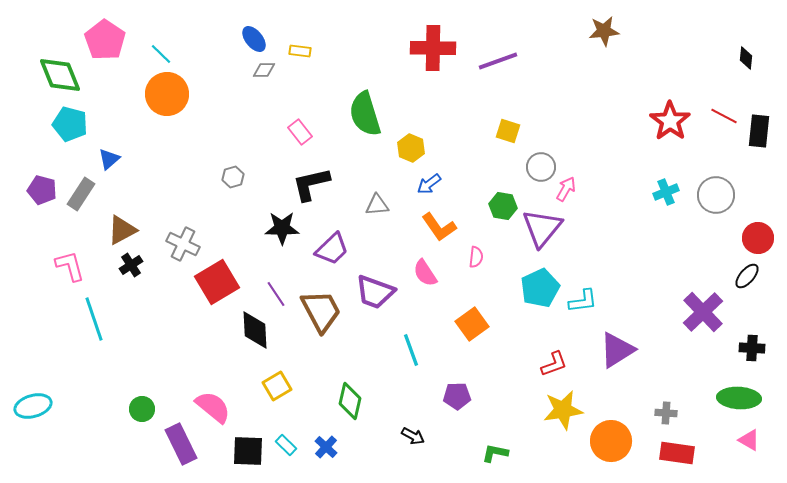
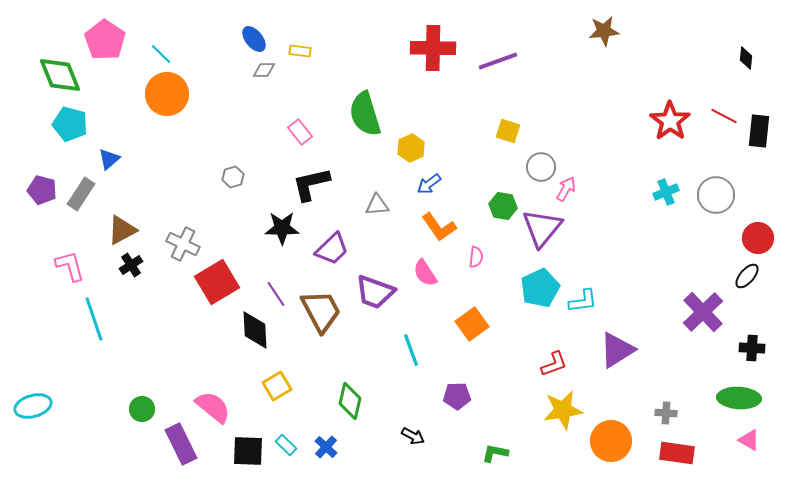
yellow hexagon at (411, 148): rotated 12 degrees clockwise
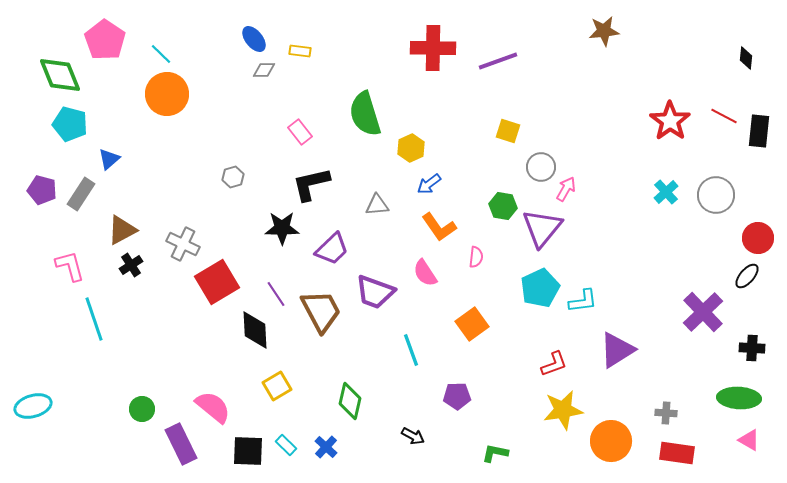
cyan cross at (666, 192): rotated 20 degrees counterclockwise
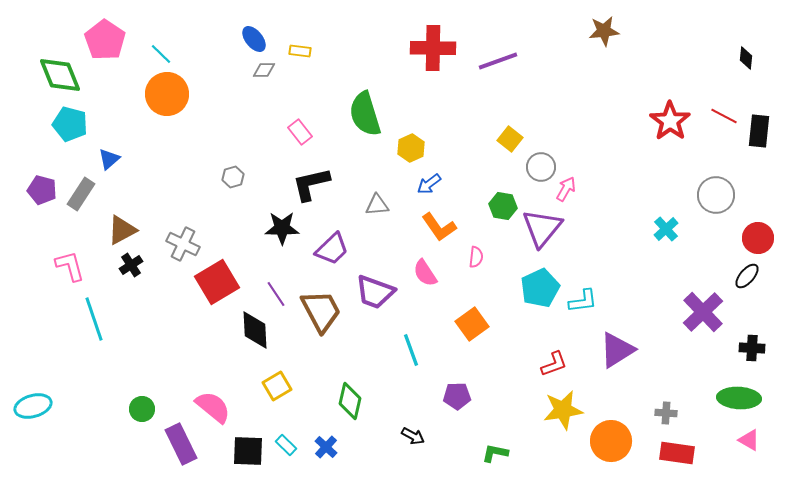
yellow square at (508, 131): moved 2 px right, 8 px down; rotated 20 degrees clockwise
cyan cross at (666, 192): moved 37 px down
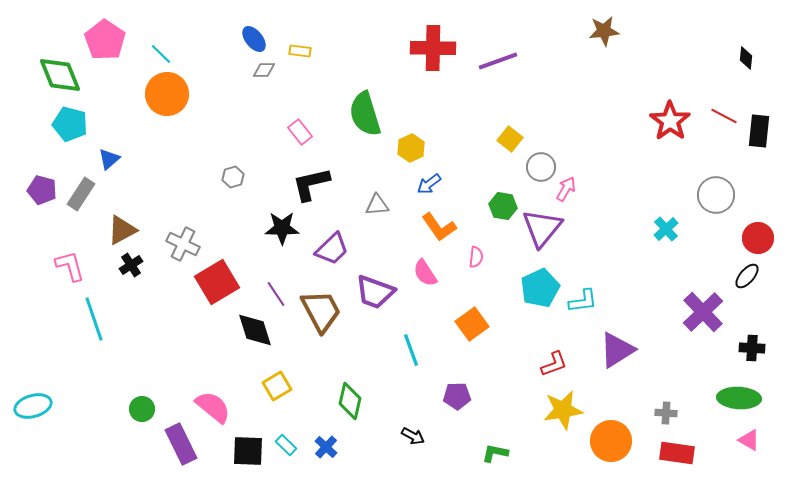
black diamond at (255, 330): rotated 15 degrees counterclockwise
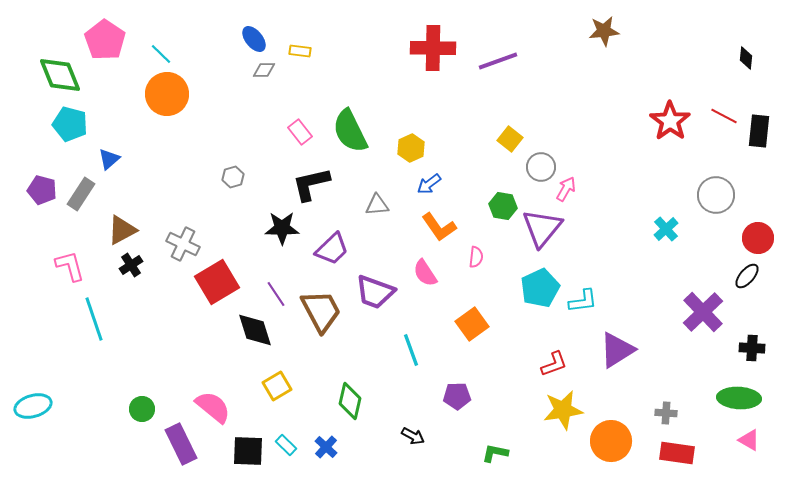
green semicircle at (365, 114): moved 15 px left, 17 px down; rotated 9 degrees counterclockwise
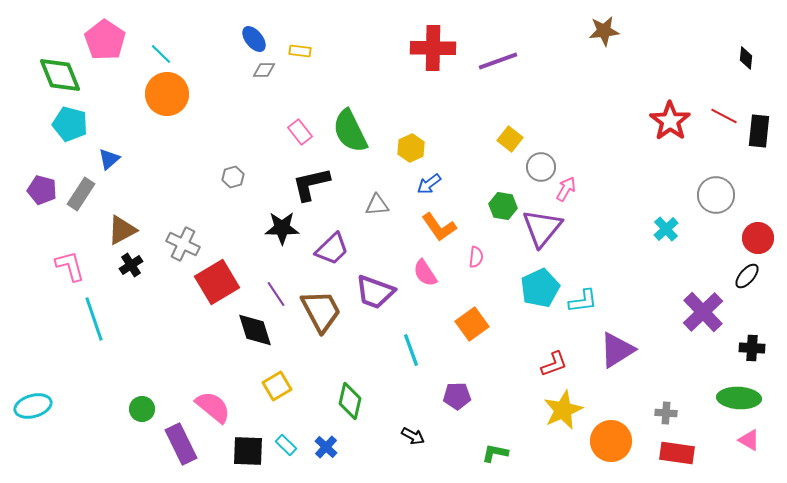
yellow star at (563, 410): rotated 15 degrees counterclockwise
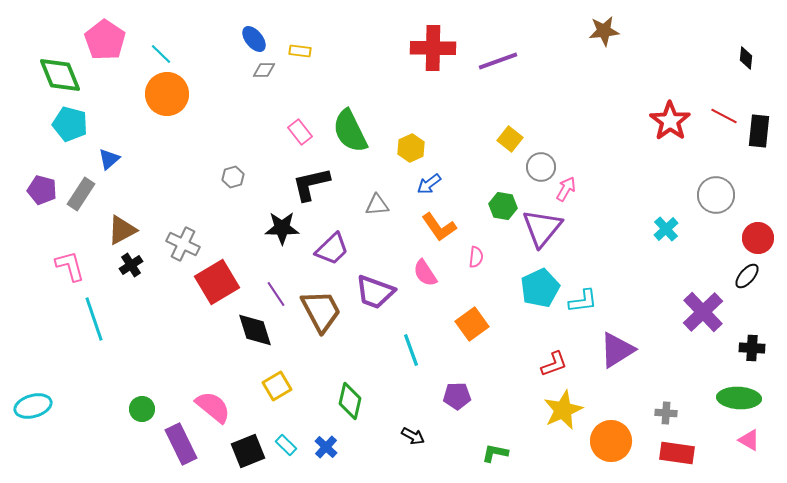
black square at (248, 451): rotated 24 degrees counterclockwise
